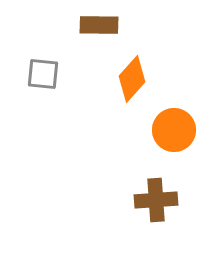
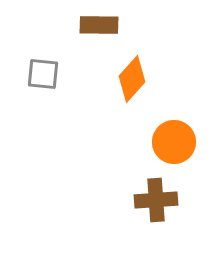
orange circle: moved 12 px down
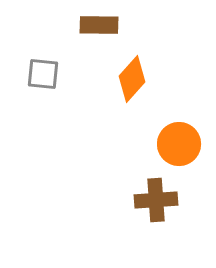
orange circle: moved 5 px right, 2 px down
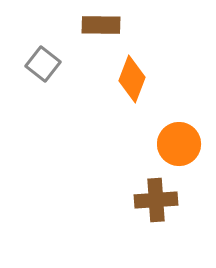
brown rectangle: moved 2 px right
gray square: moved 10 px up; rotated 32 degrees clockwise
orange diamond: rotated 21 degrees counterclockwise
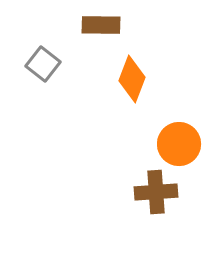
brown cross: moved 8 px up
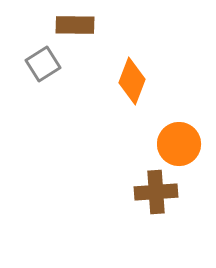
brown rectangle: moved 26 px left
gray square: rotated 20 degrees clockwise
orange diamond: moved 2 px down
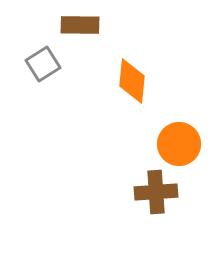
brown rectangle: moved 5 px right
orange diamond: rotated 15 degrees counterclockwise
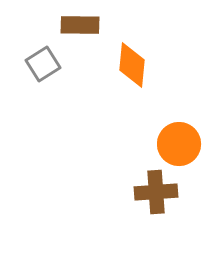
orange diamond: moved 16 px up
